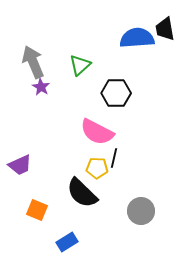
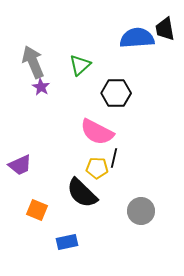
blue rectangle: rotated 20 degrees clockwise
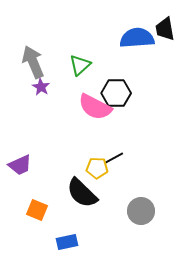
pink semicircle: moved 2 px left, 25 px up
black line: rotated 48 degrees clockwise
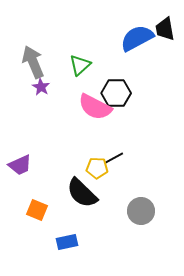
blue semicircle: rotated 24 degrees counterclockwise
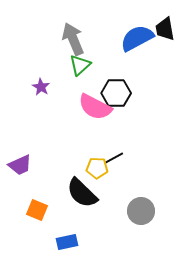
gray arrow: moved 40 px right, 23 px up
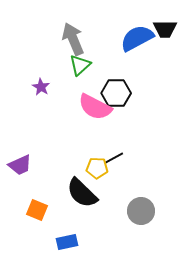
black trapezoid: rotated 80 degrees counterclockwise
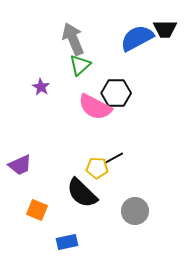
gray circle: moved 6 px left
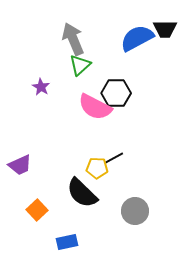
orange square: rotated 25 degrees clockwise
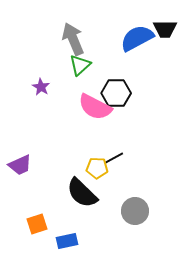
orange square: moved 14 px down; rotated 25 degrees clockwise
blue rectangle: moved 1 px up
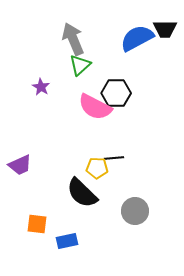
black line: rotated 24 degrees clockwise
orange square: rotated 25 degrees clockwise
